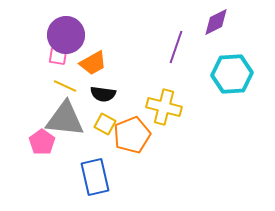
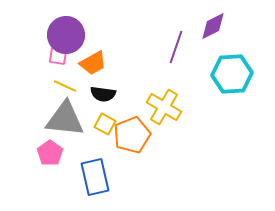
purple diamond: moved 3 px left, 4 px down
yellow cross: rotated 16 degrees clockwise
pink pentagon: moved 8 px right, 11 px down
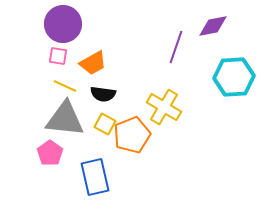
purple diamond: rotated 16 degrees clockwise
purple circle: moved 3 px left, 11 px up
cyan hexagon: moved 2 px right, 3 px down
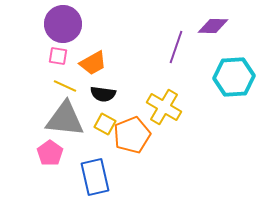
purple diamond: rotated 12 degrees clockwise
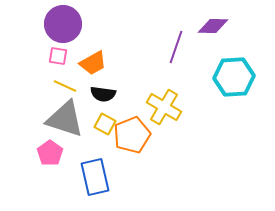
gray triangle: rotated 12 degrees clockwise
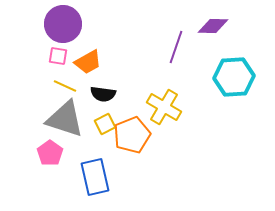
orange trapezoid: moved 5 px left, 1 px up
yellow square: rotated 35 degrees clockwise
